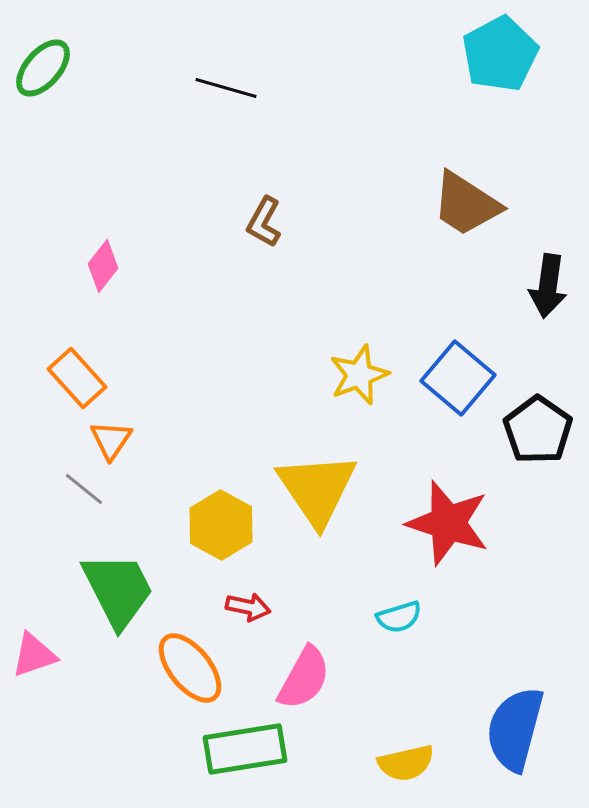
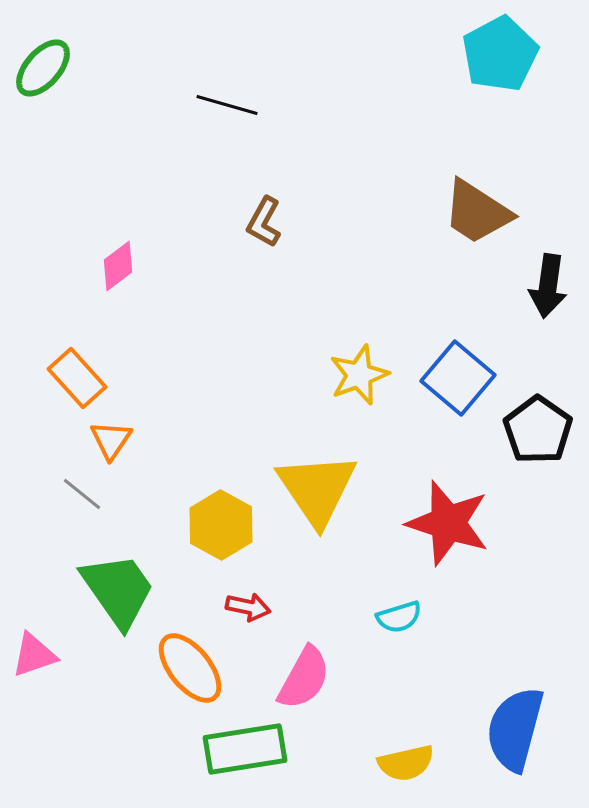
black line: moved 1 px right, 17 px down
brown trapezoid: moved 11 px right, 8 px down
pink diamond: moved 15 px right; rotated 15 degrees clockwise
gray line: moved 2 px left, 5 px down
green trapezoid: rotated 8 degrees counterclockwise
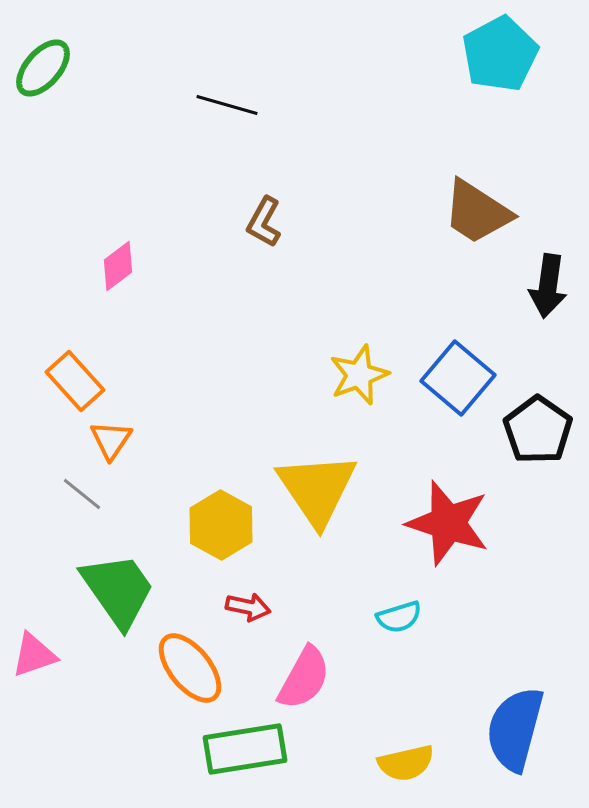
orange rectangle: moved 2 px left, 3 px down
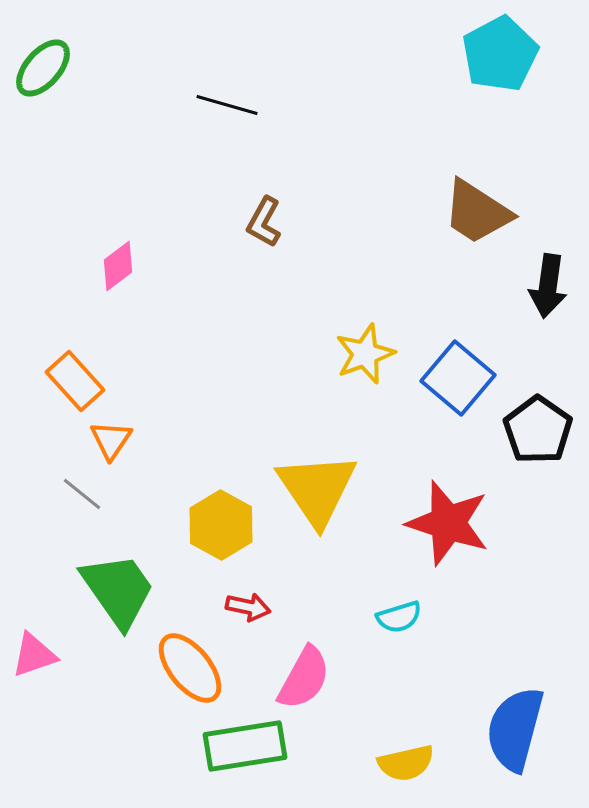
yellow star: moved 6 px right, 21 px up
green rectangle: moved 3 px up
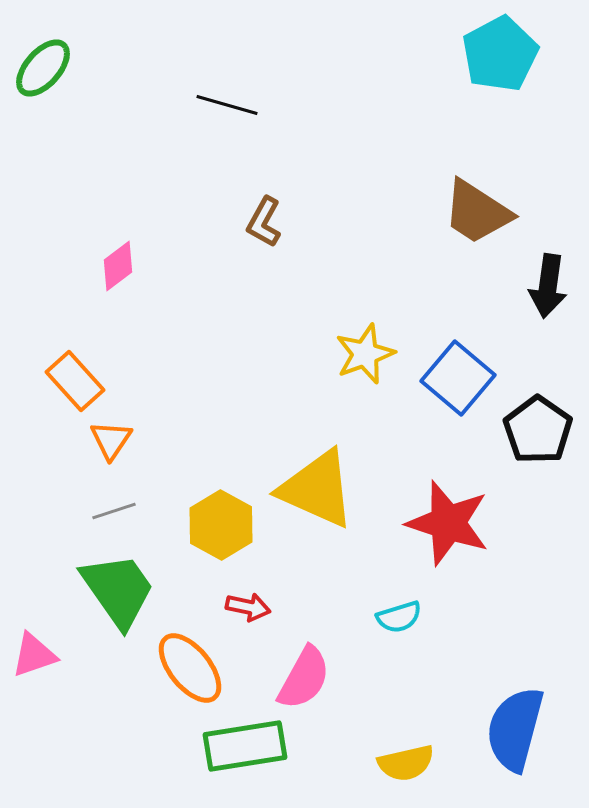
yellow triangle: rotated 32 degrees counterclockwise
gray line: moved 32 px right, 17 px down; rotated 57 degrees counterclockwise
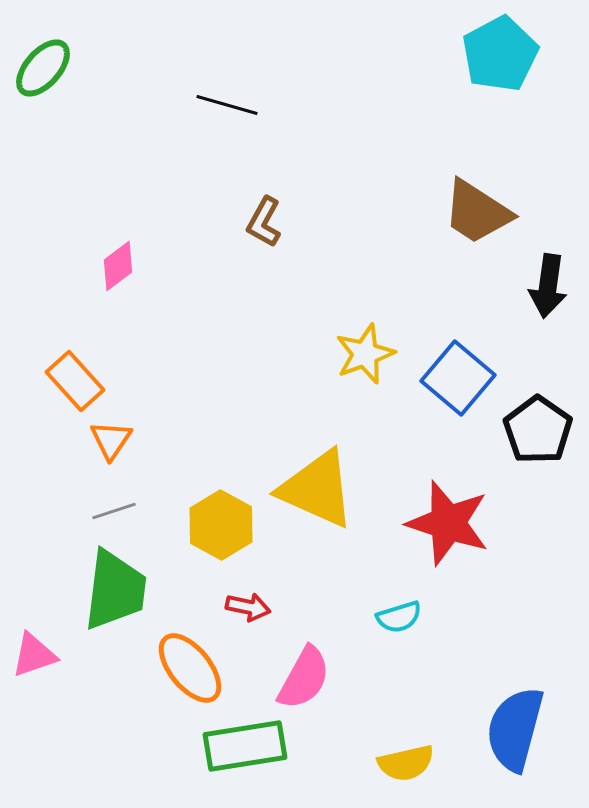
green trapezoid: moved 3 px left; rotated 42 degrees clockwise
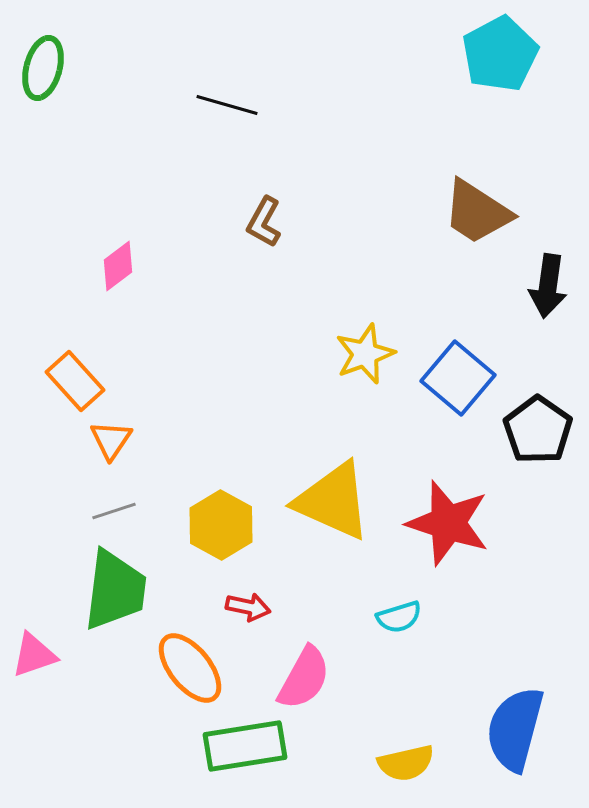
green ellipse: rotated 26 degrees counterclockwise
yellow triangle: moved 16 px right, 12 px down
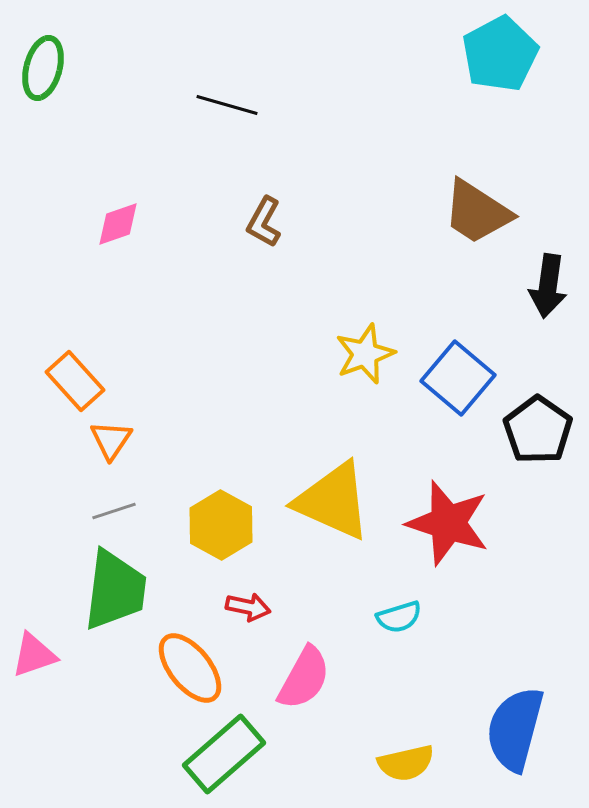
pink diamond: moved 42 px up; rotated 18 degrees clockwise
green rectangle: moved 21 px left, 8 px down; rotated 32 degrees counterclockwise
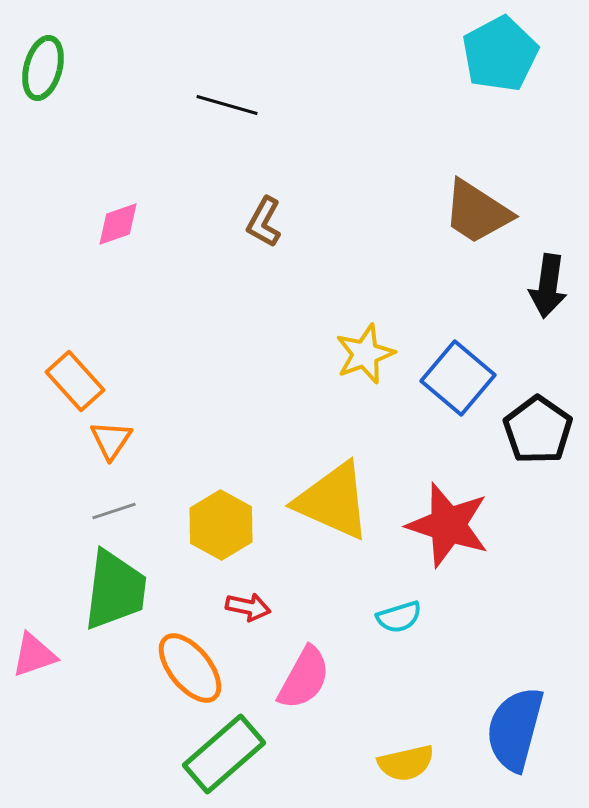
red star: moved 2 px down
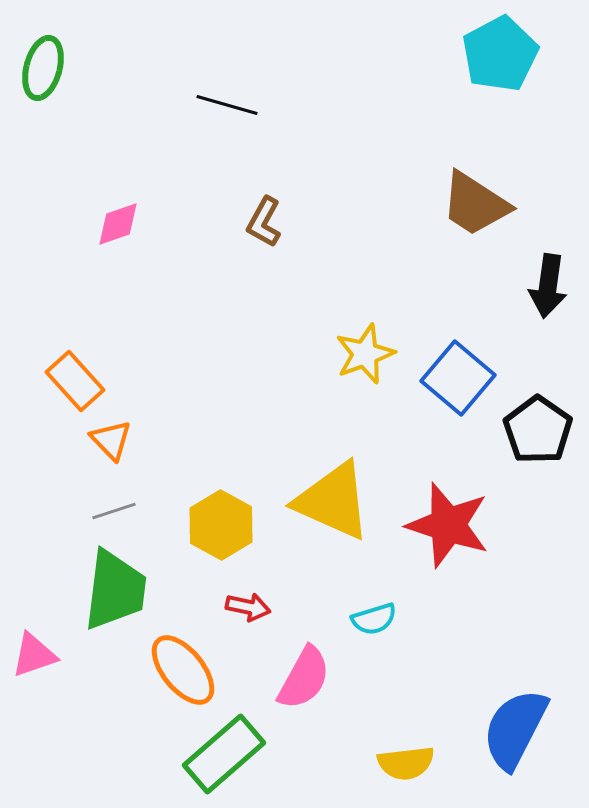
brown trapezoid: moved 2 px left, 8 px up
orange triangle: rotated 18 degrees counterclockwise
cyan semicircle: moved 25 px left, 2 px down
orange ellipse: moved 7 px left, 2 px down
blue semicircle: rotated 12 degrees clockwise
yellow semicircle: rotated 6 degrees clockwise
